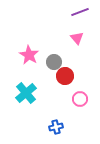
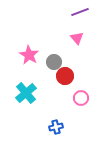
pink circle: moved 1 px right, 1 px up
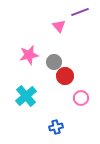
pink triangle: moved 18 px left, 12 px up
pink star: rotated 30 degrees clockwise
cyan cross: moved 3 px down
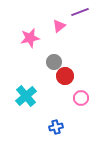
pink triangle: rotated 32 degrees clockwise
pink star: moved 1 px right, 17 px up
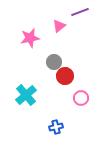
cyan cross: moved 1 px up
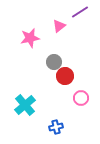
purple line: rotated 12 degrees counterclockwise
cyan cross: moved 1 px left, 10 px down
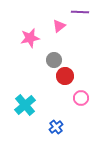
purple line: rotated 36 degrees clockwise
gray circle: moved 2 px up
blue cross: rotated 24 degrees counterclockwise
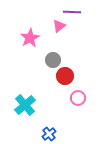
purple line: moved 8 px left
pink star: rotated 18 degrees counterclockwise
gray circle: moved 1 px left
pink circle: moved 3 px left
blue cross: moved 7 px left, 7 px down
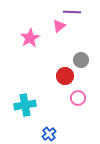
gray circle: moved 28 px right
cyan cross: rotated 30 degrees clockwise
